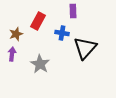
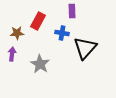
purple rectangle: moved 1 px left
brown star: moved 1 px right, 1 px up; rotated 16 degrees clockwise
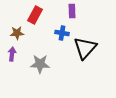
red rectangle: moved 3 px left, 6 px up
gray star: rotated 30 degrees counterclockwise
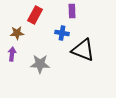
black triangle: moved 2 px left, 2 px down; rotated 50 degrees counterclockwise
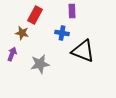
brown star: moved 5 px right; rotated 16 degrees clockwise
black triangle: moved 1 px down
purple arrow: rotated 16 degrees clockwise
gray star: rotated 12 degrees counterclockwise
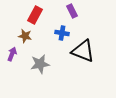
purple rectangle: rotated 24 degrees counterclockwise
brown star: moved 3 px right, 3 px down
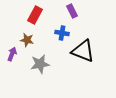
brown star: moved 2 px right, 4 px down
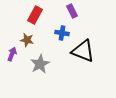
gray star: rotated 18 degrees counterclockwise
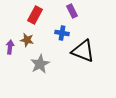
purple arrow: moved 2 px left, 7 px up; rotated 16 degrees counterclockwise
